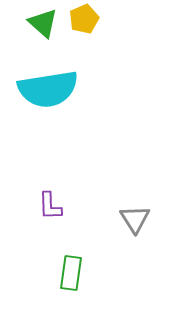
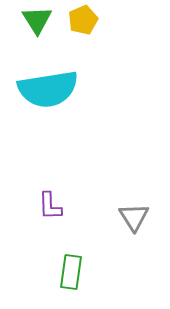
yellow pentagon: moved 1 px left, 1 px down
green triangle: moved 6 px left, 3 px up; rotated 16 degrees clockwise
gray triangle: moved 1 px left, 2 px up
green rectangle: moved 1 px up
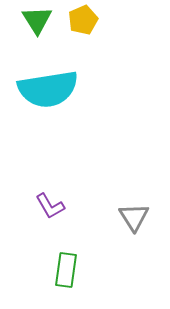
purple L-shape: rotated 28 degrees counterclockwise
green rectangle: moved 5 px left, 2 px up
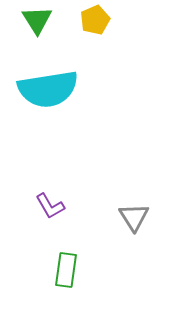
yellow pentagon: moved 12 px right
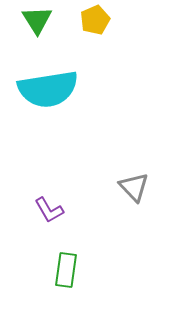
purple L-shape: moved 1 px left, 4 px down
gray triangle: moved 30 px up; rotated 12 degrees counterclockwise
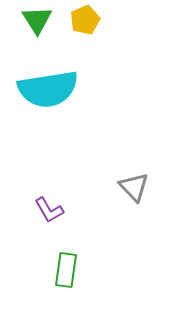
yellow pentagon: moved 10 px left
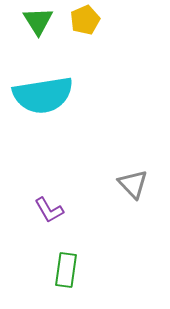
green triangle: moved 1 px right, 1 px down
cyan semicircle: moved 5 px left, 6 px down
gray triangle: moved 1 px left, 3 px up
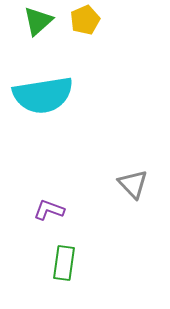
green triangle: rotated 20 degrees clockwise
purple L-shape: rotated 140 degrees clockwise
green rectangle: moved 2 px left, 7 px up
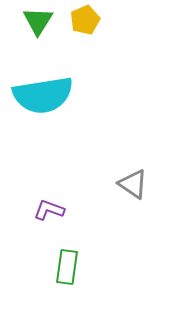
green triangle: rotated 16 degrees counterclockwise
gray triangle: rotated 12 degrees counterclockwise
green rectangle: moved 3 px right, 4 px down
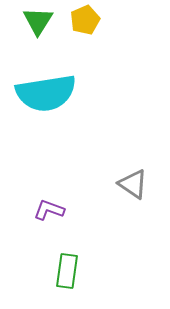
cyan semicircle: moved 3 px right, 2 px up
green rectangle: moved 4 px down
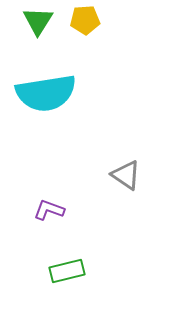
yellow pentagon: rotated 20 degrees clockwise
gray triangle: moved 7 px left, 9 px up
green rectangle: rotated 68 degrees clockwise
